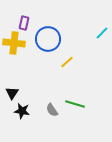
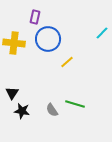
purple rectangle: moved 11 px right, 6 px up
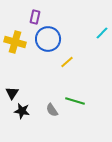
yellow cross: moved 1 px right, 1 px up; rotated 10 degrees clockwise
green line: moved 3 px up
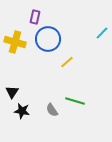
black triangle: moved 1 px up
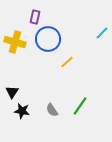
green line: moved 5 px right, 5 px down; rotated 72 degrees counterclockwise
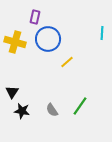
cyan line: rotated 40 degrees counterclockwise
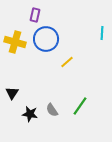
purple rectangle: moved 2 px up
blue circle: moved 2 px left
black triangle: moved 1 px down
black star: moved 8 px right, 3 px down
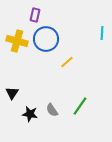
yellow cross: moved 2 px right, 1 px up
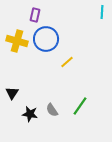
cyan line: moved 21 px up
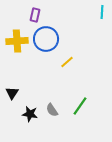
yellow cross: rotated 20 degrees counterclockwise
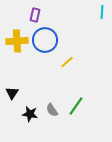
blue circle: moved 1 px left, 1 px down
green line: moved 4 px left
